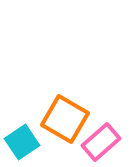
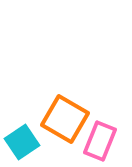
pink rectangle: moved 1 px left, 1 px up; rotated 27 degrees counterclockwise
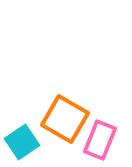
pink rectangle: moved 1 px up
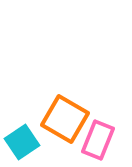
pink rectangle: moved 2 px left
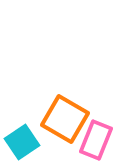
pink rectangle: moved 2 px left
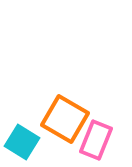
cyan square: rotated 24 degrees counterclockwise
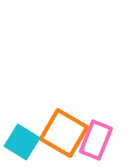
orange square: moved 1 px left, 14 px down
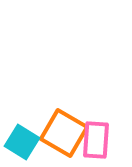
pink rectangle: rotated 18 degrees counterclockwise
